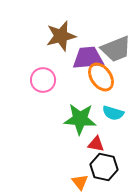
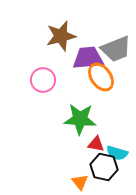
cyan semicircle: moved 4 px right, 40 px down
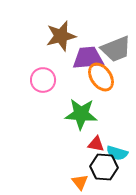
green star: moved 1 px right, 5 px up
black hexagon: rotated 8 degrees counterclockwise
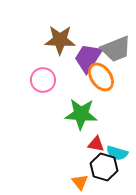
brown star: moved 1 px left, 4 px down; rotated 16 degrees clockwise
purple trapezoid: rotated 52 degrees counterclockwise
black hexagon: rotated 12 degrees clockwise
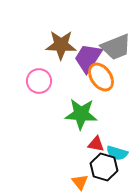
brown star: moved 1 px right, 5 px down
gray trapezoid: moved 2 px up
pink circle: moved 4 px left, 1 px down
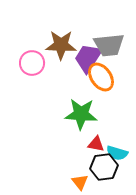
gray trapezoid: moved 7 px left, 2 px up; rotated 16 degrees clockwise
pink circle: moved 7 px left, 18 px up
black hexagon: rotated 24 degrees counterclockwise
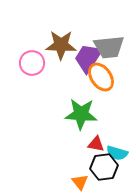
gray trapezoid: moved 2 px down
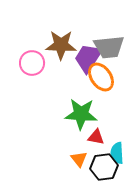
red triangle: moved 7 px up
cyan semicircle: rotated 70 degrees clockwise
orange triangle: moved 1 px left, 23 px up
